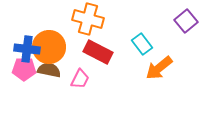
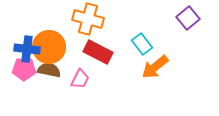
purple square: moved 2 px right, 3 px up
orange arrow: moved 4 px left, 1 px up
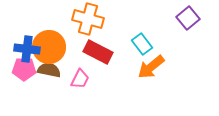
orange arrow: moved 4 px left
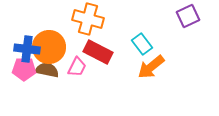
purple square: moved 2 px up; rotated 15 degrees clockwise
brown semicircle: moved 2 px left
pink trapezoid: moved 3 px left, 12 px up
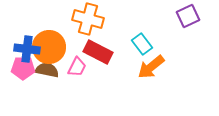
pink pentagon: moved 1 px left, 1 px up
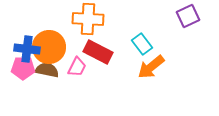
orange cross: rotated 12 degrees counterclockwise
